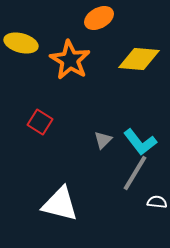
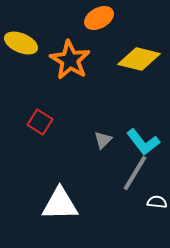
yellow ellipse: rotated 8 degrees clockwise
yellow diamond: rotated 9 degrees clockwise
cyan L-shape: moved 3 px right
white triangle: rotated 15 degrees counterclockwise
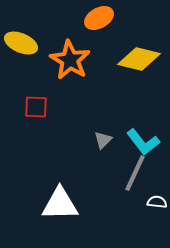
red square: moved 4 px left, 15 px up; rotated 30 degrees counterclockwise
gray line: rotated 6 degrees counterclockwise
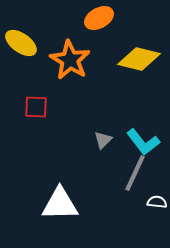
yellow ellipse: rotated 12 degrees clockwise
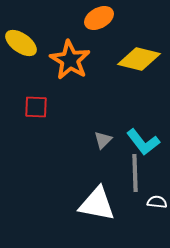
gray line: rotated 27 degrees counterclockwise
white triangle: moved 37 px right; rotated 12 degrees clockwise
